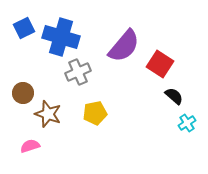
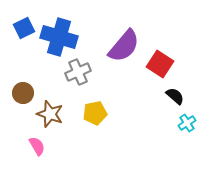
blue cross: moved 2 px left
black semicircle: moved 1 px right
brown star: moved 2 px right
pink semicircle: moved 7 px right; rotated 78 degrees clockwise
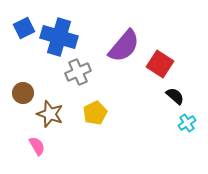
yellow pentagon: rotated 15 degrees counterclockwise
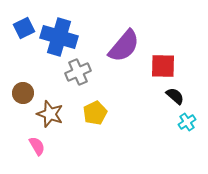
red square: moved 3 px right, 2 px down; rotated 32 degrees counterclockwise
cyan cross: moved 1 px up
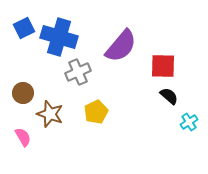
purple semicircle: moved 3 px left
black semicircle: moved 6 px left
yellow pentagon: moved 1 px right, 1 px up
cyan cross: moved 2 px right
pink semicircle: moved 14 px left, 9 px up
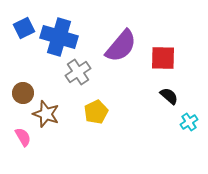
red square: moved 8 px up
gray cross: rotated 10 degrees counterclockwise
brown star: moved 4 px left
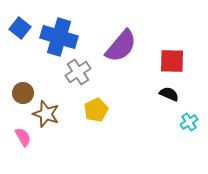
blue square: moved 4 px left; rotated 25 degrees counterclockwise
red square: moved 9 px right, 3 px down
black semicircle: moved 2 px up; rotated 18 degrees counterclockwise
yellow pentagon: moved 2 px up
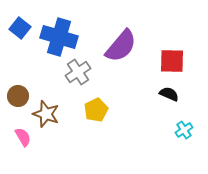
brown circle: moved 5 px left, 3 px down
cyan cross: moved 5 px left, 8 px down
